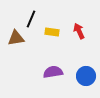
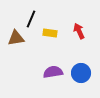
yellow rectangle: moved 2 px left, 1 px down
blue circle: moved 5 px left, 3 px up
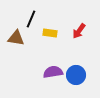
red arrow: rotated 119 degrees counterclockwise
brown triangle: rotated 18 degrees clockwise
blue circle: moved 5 px left, 2 px down
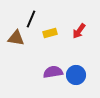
yellow rectangle: rotated 24 degrees counterclockwise
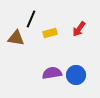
red arrow: moved 2 px up
purple semicircle: moved 1 px left, 1 px down
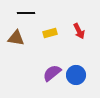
black line: moved 5 px left, 6 px up; rotated 66 degrees clockwise
red arrow: moved 2 px down; rotated 63 degrees counterclockwise
purple semicircle: rotated 30 degrees counterclockwise
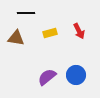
purple semicircle: moved 5 px left, 4 px down
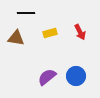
red arrow: moved 1 px right, 1 px down
blue circle: moved 1 px down
